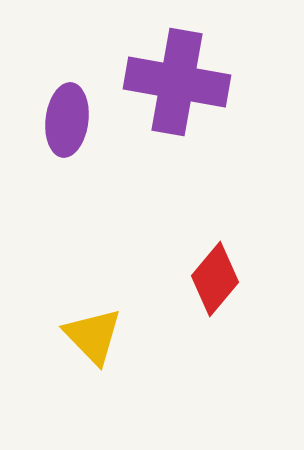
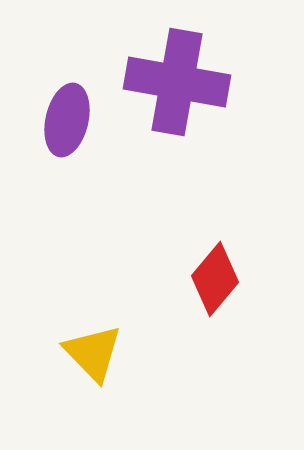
purple ellipse: rotated 6 degrees clockwise
yellow triangle: moved 17 px down
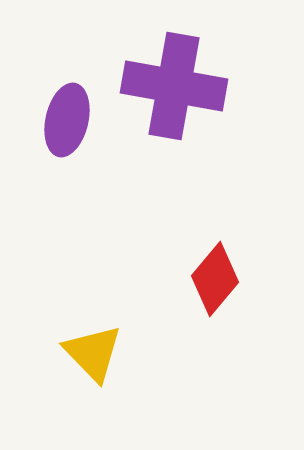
purple cross: moved 3 px left, 4 px down
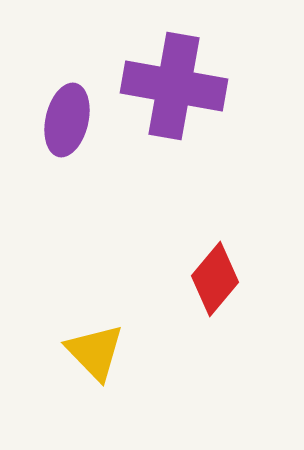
yellow triangle: moved 2 px right, 1 px up
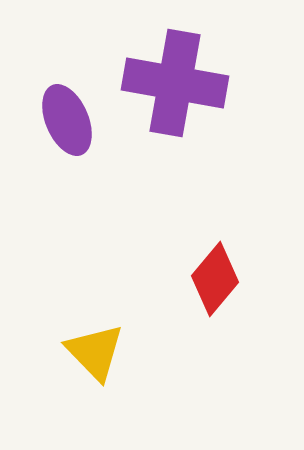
purple cross: moved 1 px right, 3 px up
purple ellipse: rotated 36 degrees counterclockwise
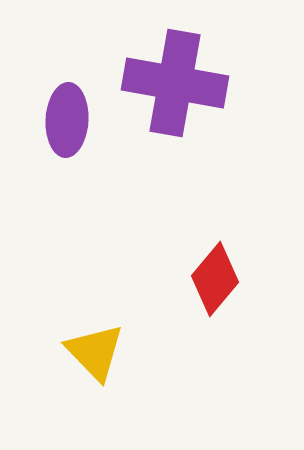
purple ellipse: rotated 26 degrees clockwise
